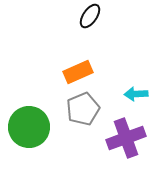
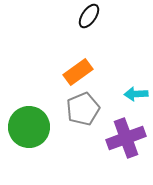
black ellipse: moved 1 px left
orange rectangle: rotated 12 degrees counterclockwise
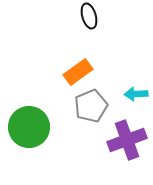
black ellipse: rotated 50 degrees counterclockwise
gray pentagon: moved 8 px right, 3 px up
purple cross: moved 1 px right, 2 px down
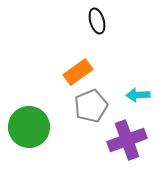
black ellipse: moved 8 px right, 5 px down
cyan arrow: moved 2 px right, 1 px down
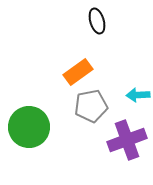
gray pentagon: rotated 12 degrees clockwise
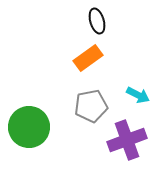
orange rectangle: moved 10 px right, 14 px up
cyan arrow: rotated 150 degrees counterclockwise
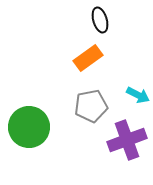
black ellipse: moved 3 px right, 1 px up
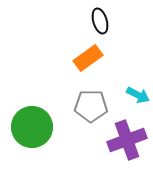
black ellipse: moved 1 px down
gray pentagon: rotated 12 degrees clockwise
green circle: moved 3 px right
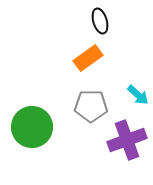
cyan arrow: rotated 15 degrees clockwise
